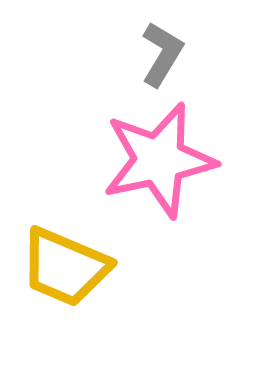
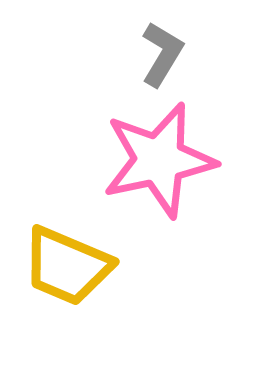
yellow trapezoid: moved 2 px right, 1 px up
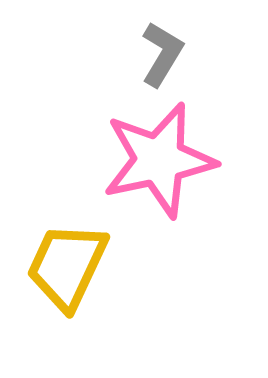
yellow trapezoid: rotated 92 degrees clockwise
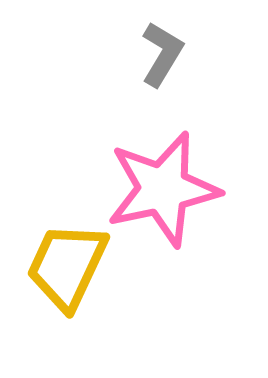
pink star: moved 4 px right, 29 px down
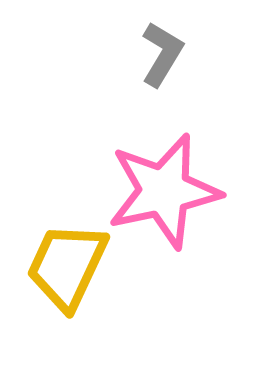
pink star: moved 1 px right, 2 px down
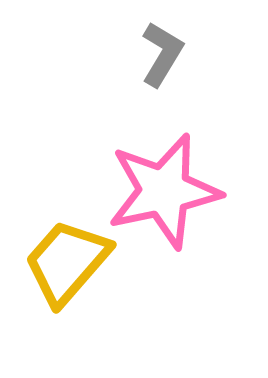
yellow trapezoid: moved 4 px up; rotated 16 degrees clockwise
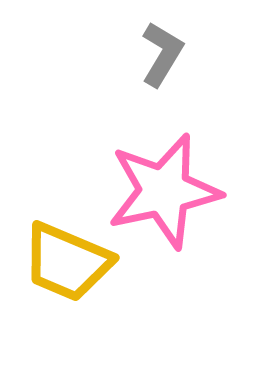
yellow trapezoid: rotated 108 degrees counterclockwise
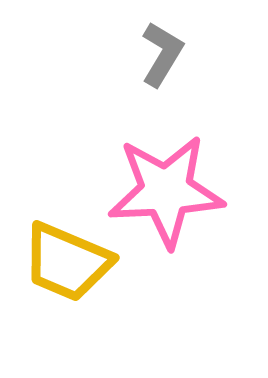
pink star: moved 2 px right; rotated 9 degrees clockwise
